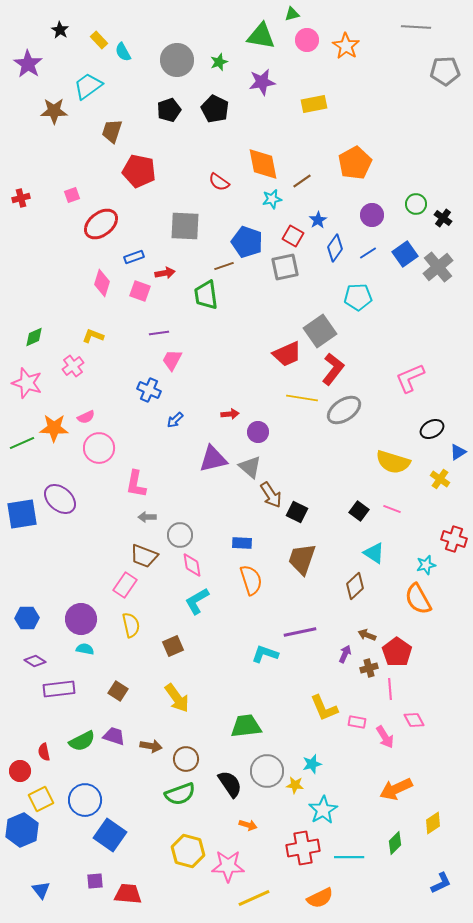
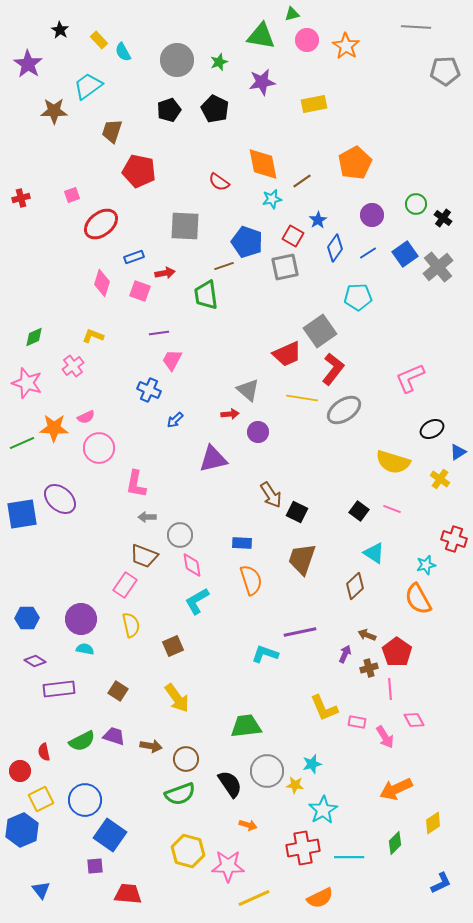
gray triangle at (250, 467): moved 2 px left, 77 px up
purple square at (95, 881): moved 15 px up
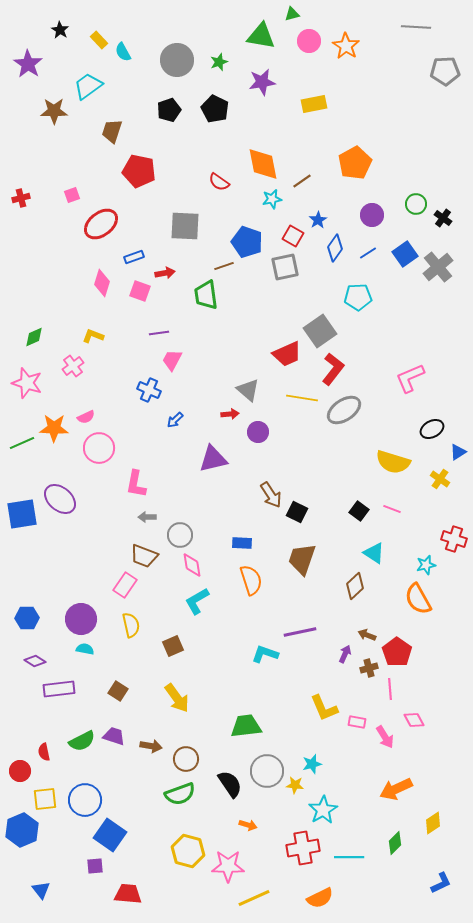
pink circle at (307, 40): moved 2 px right, 1 px down
yellow square at (41, 799): moved 4 px right; rotated 20 degrees clockwise
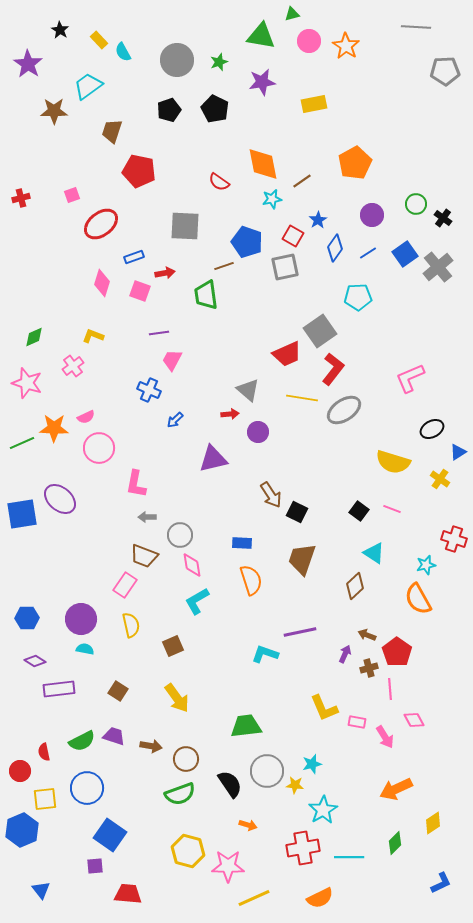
blue circle at (85, 800): moved 2 px right, 12 px up
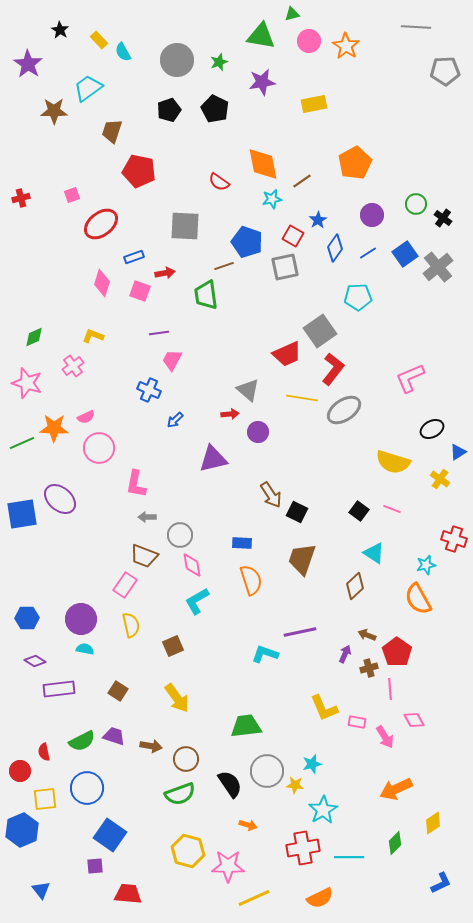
cyan trapezoid at (88, 86): moved 2 px down
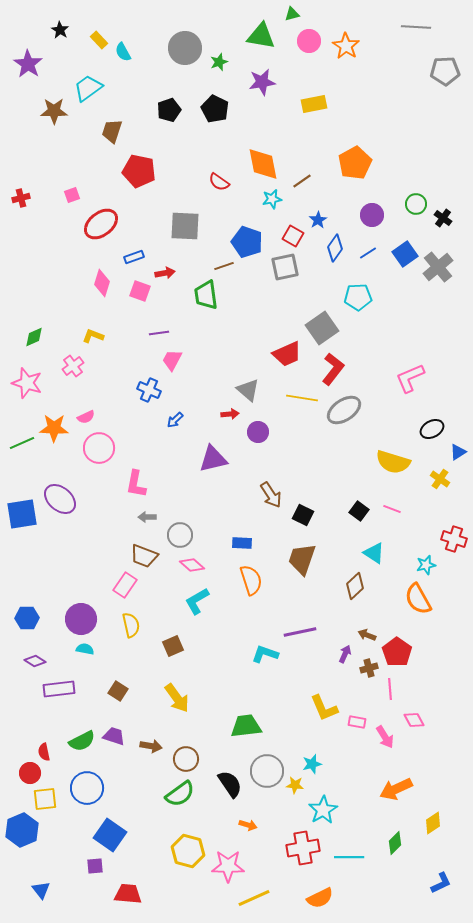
gray circle at (177, 60): moved 8 px right, 12 px up
gray square at (320, 331): moved 2 px right, 3 px up
black square at (297, 512): moved 6 px right, 3 px down
pink diamond at (192, 565): rotated 40 degrees counterclockwise
red circle at (20, 771): moved 10 px right, 2 px down
green semicircle at (180, 794): rotated 16 degrees counterclockwise
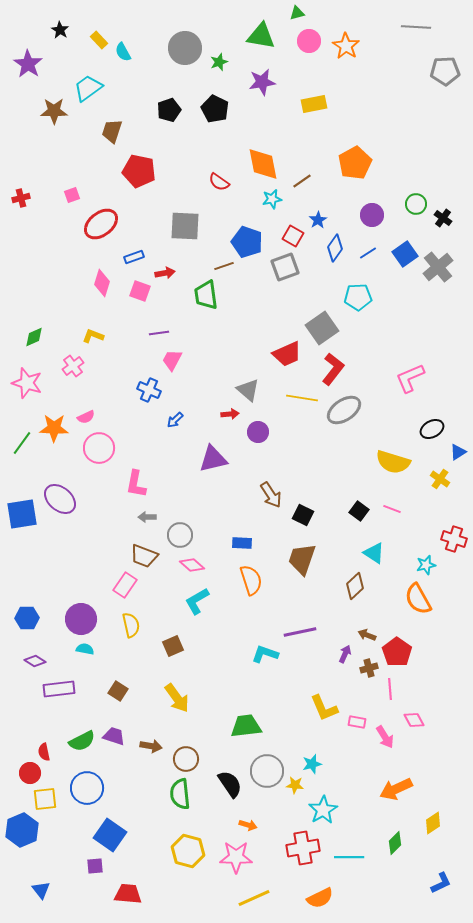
green triangle at (292, 14): moved 5 px right, 1 px up
gray square at (285, 267): rotated 8 degrees counterclockwise
green line at (22, 443): rotated 30 degrees counterclockwise
green semicircle at (180, 794): rotated 120 degrees clockwise
pink star at (228, 866): moved 8 px right, 9 px up
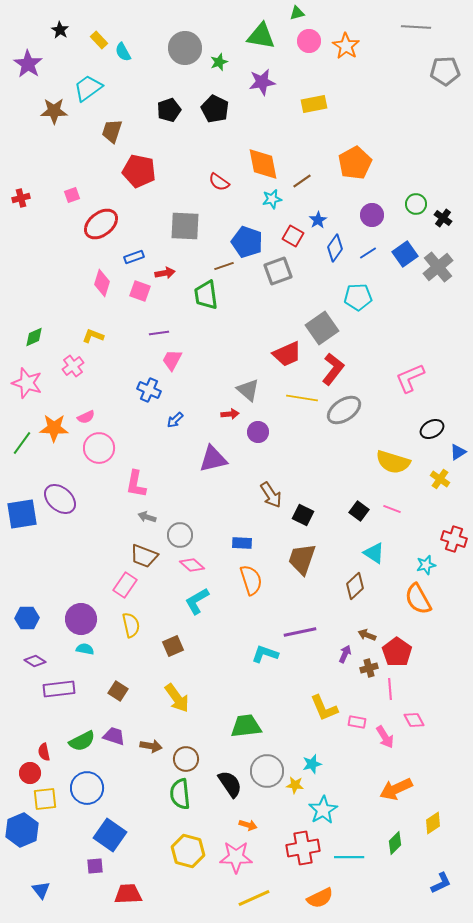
gray square at (285, 267): moved 7 px left, 4 px down
gray arrow at (147, 517): rotated 18 degrees clockwise
red trapezoid at (128, 894): rotated 8 degrees counterclockwise
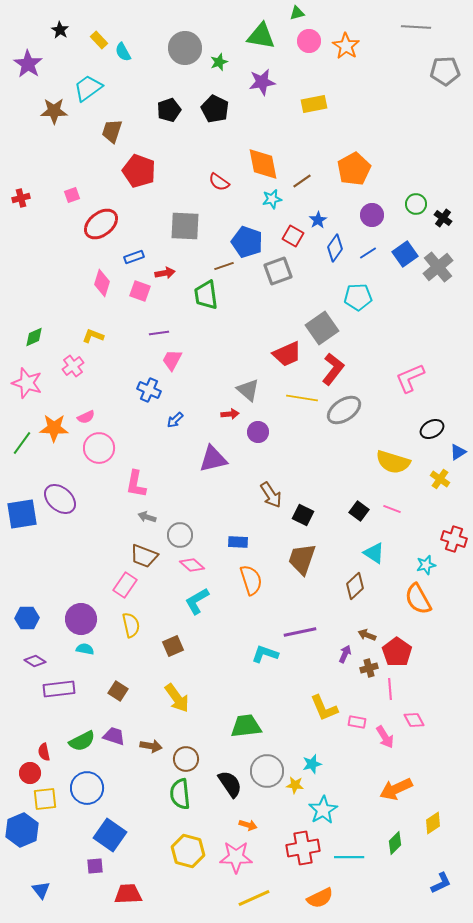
orange pentagon at (355, 163): moved 1 px left, 6 px down
red pentagon at (139, 171): rotated 8 degrees clockwise
blue rectangle at (242, 543): moved 4 px left, 1 px up
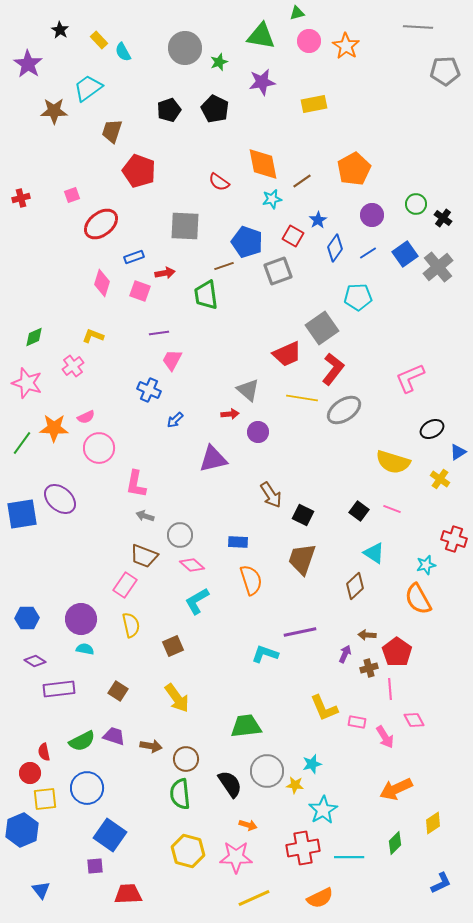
gray line at (416, 27): moved 2 px right
gray arrow at (147, 517): moved 2 px left, 1 px up
brown arrow at (367, 635): rotated 18 degrees counterclockwise
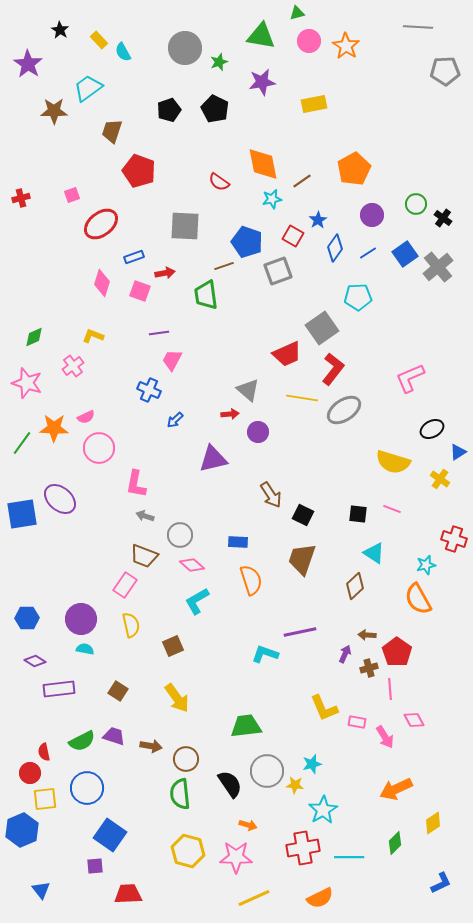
black square at (359, 511): moved 1 px left, 3 px down; rotated 30 degrees counterclockwise
